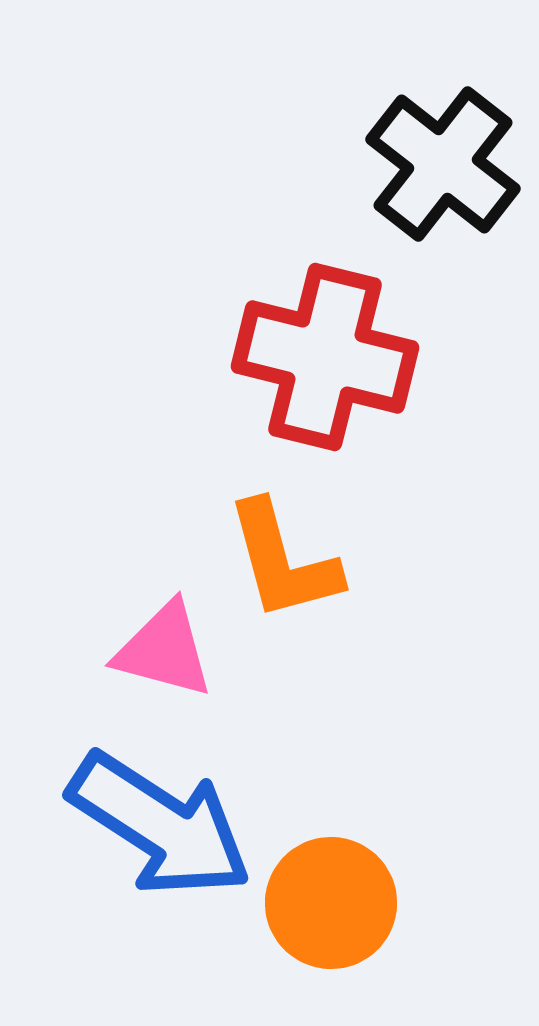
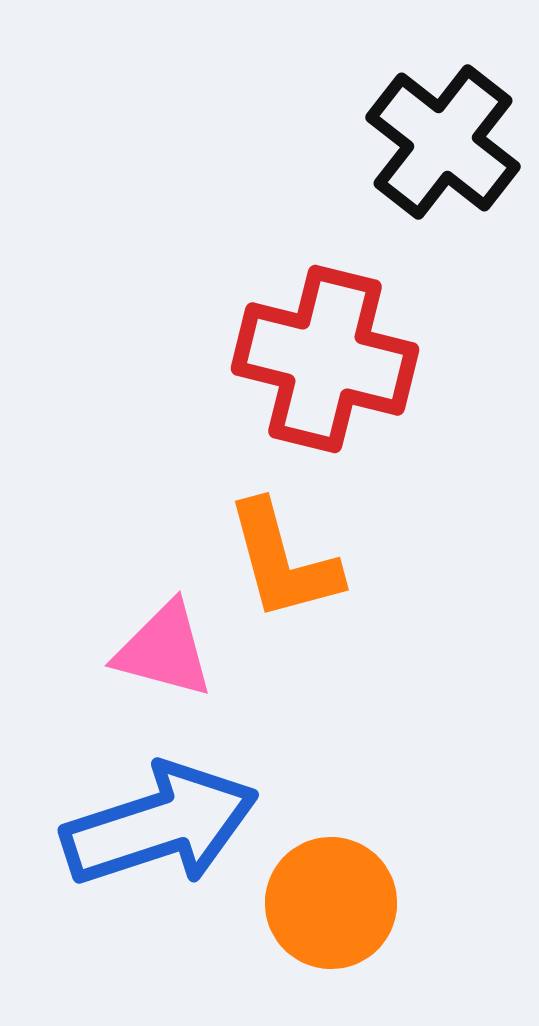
black cross: moved 22 px up
red cross: moved 2 px down
blue arrow: rotated 51 degrees counterclockwise
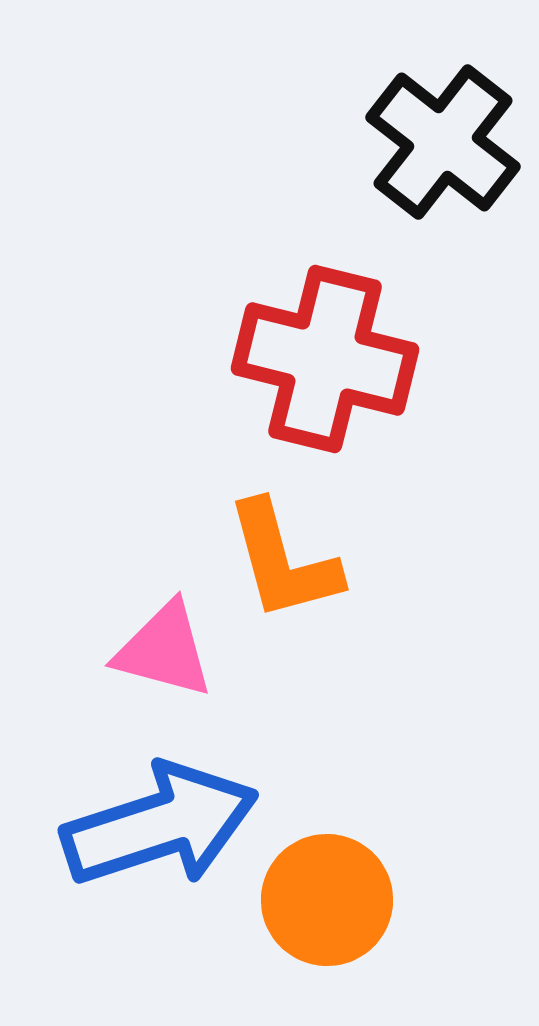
orange circle: moved 4 px left, 3 px up
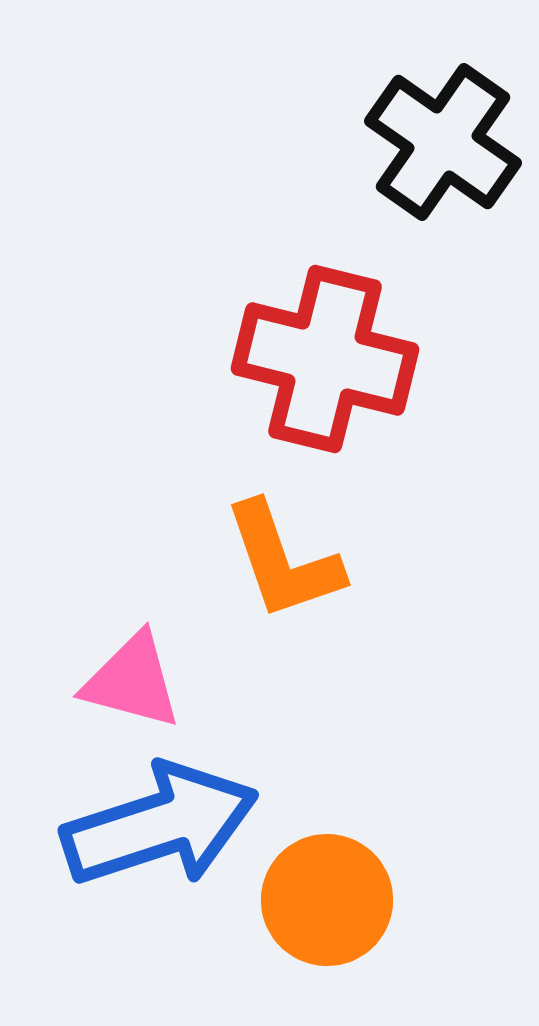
black cross: rotated 3 degrees counterclockwise
orange L-shape: rotated 4 degrees counterclockwise
pink triangle: moved 32 px left, 31 px down
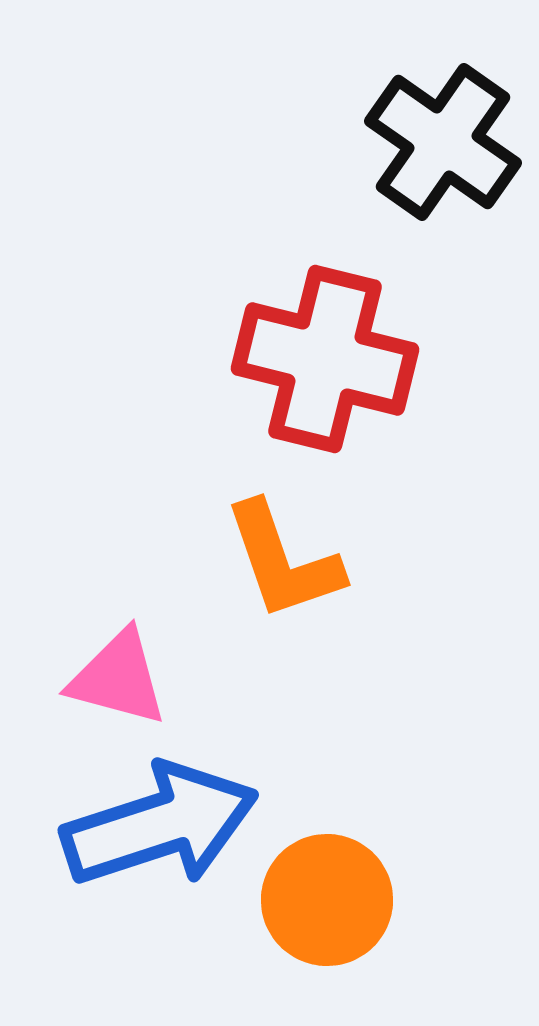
pink triangle: moved 14 px left, 3 px up
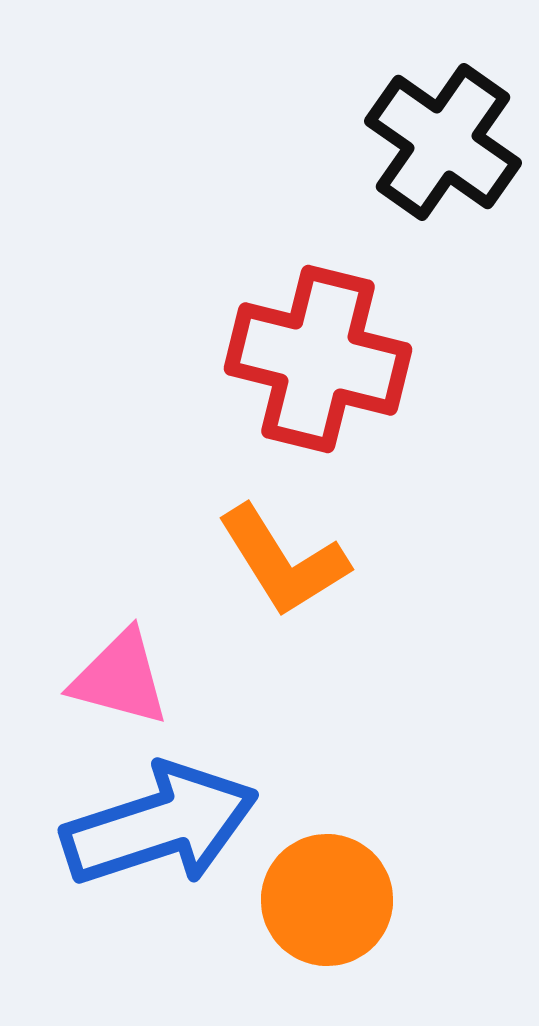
red cross: moved 7 px left
orange L-shape: rotated 13 degrees counterclockwise
pink triangle: moved 2 px right
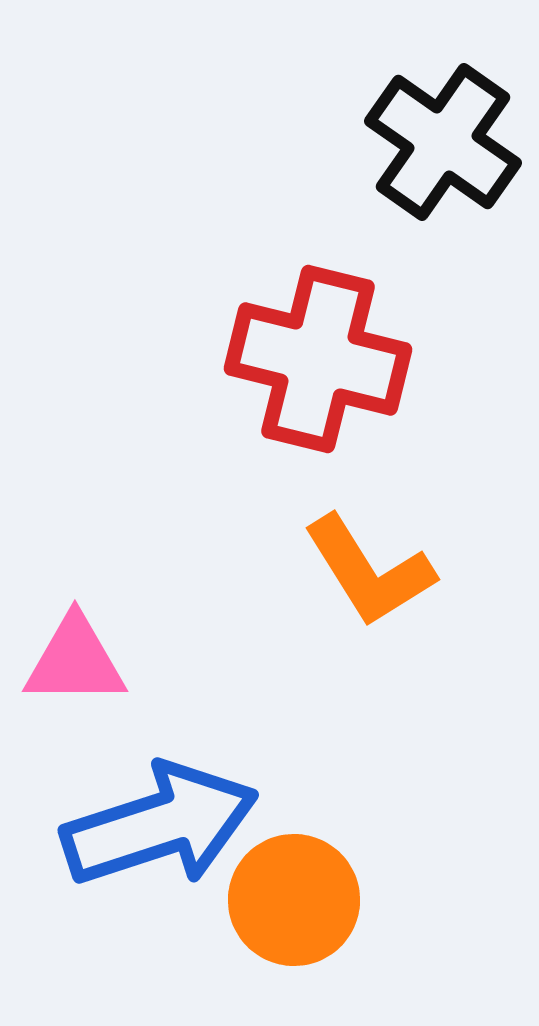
orange L-shape: moved 86 px right, 10 px down
pink triangle: moved 45 px left, 17 px up; rotated 15 degrees counterclockwise
orange circle: moved 33 px left
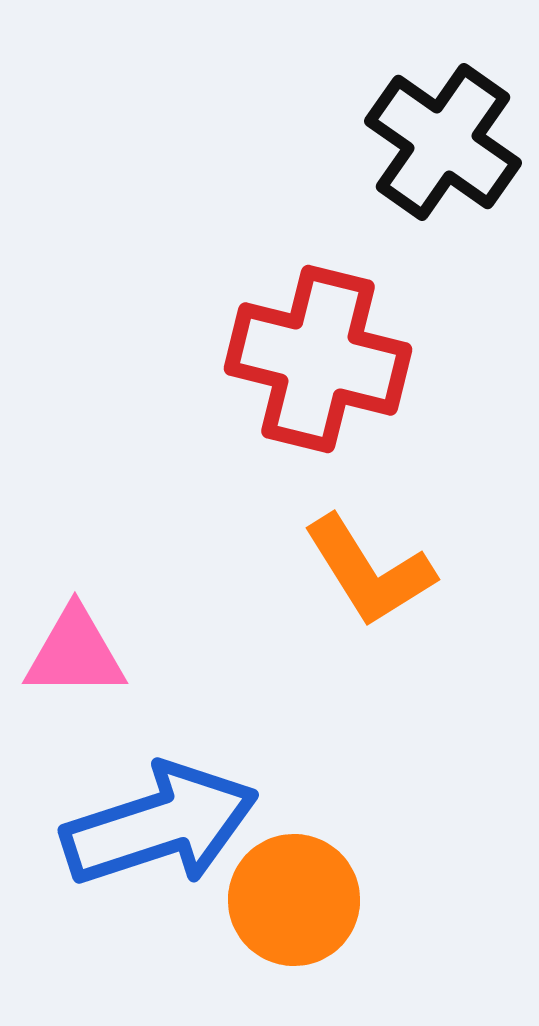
pink triangle: moved 8 px up
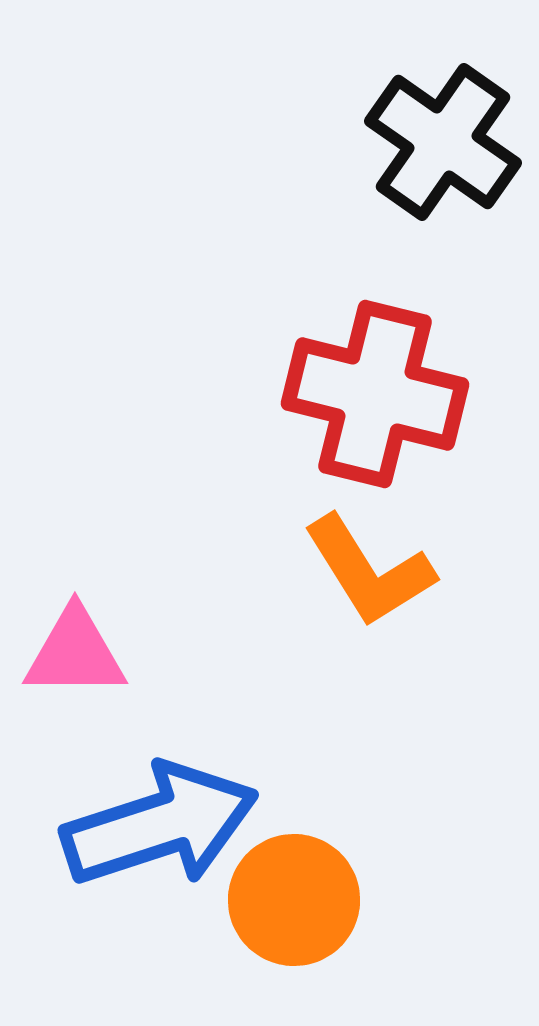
red cross: moved 57 px right, 35 px down
